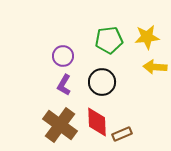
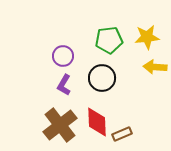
black circle: moved 4 px up
brown cross: rotated 16 degrees clockwise
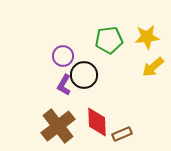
yellow arrow: moved 2 px left; rotated 45 degrees counterclockwise
black circle: moved 18 px left, 3 px up
brown cross: moved 2 px left, 1 px down
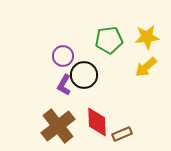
yellow arrow: moved 7 px left
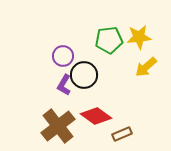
yellow star: moved 8 px left
red diamond: moved 1 px left, 6 px up; rotated 52 degrees counterclockwise
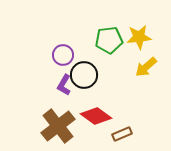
purple circle: moved 1 px up
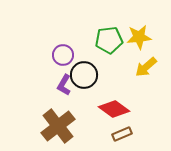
red diamond: moved 18 px right, 7 px up
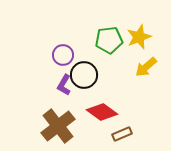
yellow star: rotated 15 degrees counterclockwise
red diamond: moved 12 px left, 3 px down
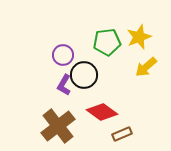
green pentagon: moved 2 px left, 2 px down
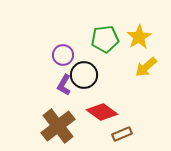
yellow star: rotated 10 degrees counterclockwise
green pentagon: moved 2 px left, 3 px up
